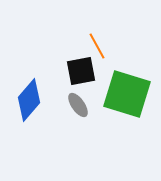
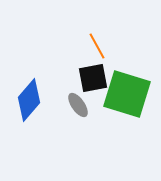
black square: moved 12 px right, 7 px down
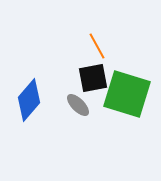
gray ellipse: rotated 10 degrees counterclockwise
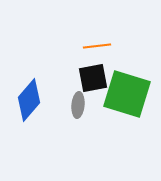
orange line: rotated 68 degrees counterclockwise
gray ellipse: rotated 50 degrees clockwise
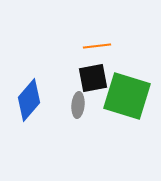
green square: moved 2 px down
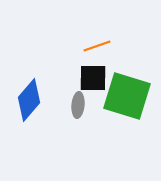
orange line: rotated 12 degrees counterclockwise
black square: rotated 12 degrees clockwise
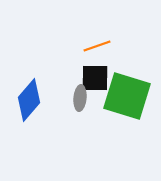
black square: moved 2 px right
gray ellipse: moved 2 px right, 7 px up
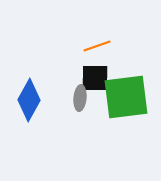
green square: moved 1 px left, 1 px down; rotated 24 degrees counterclockwise
blue diamond: rotated 12 degrees counterclockwise
